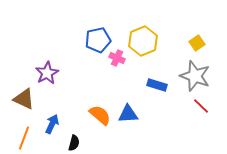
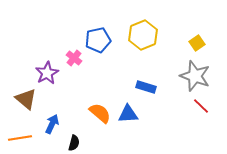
yellow hexagon: moved 6 px up
pink cross: moved 43 px left; rotated 14 degrees clockwise
blue rectangle: moved 11 px left, 2 px down
brown triangle: moved 2 px right; rotated 15 degrees clockwise
orange semicircle: moved 2 px up
orange line: moved 4 px left; rotated 60 degrees clockwise
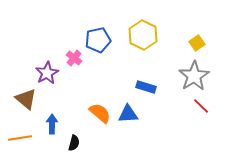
yellow hexagon: rotated 12 degrees counterclockwise
gray star: moved 1 px left; rotated 20 degrees clockwise
blue arrow: rotated 24 degrees counterclockwise
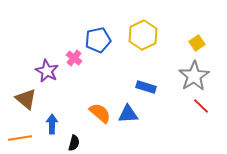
yellow hexagon: rotated 8 degrees clockwise
purple star: moved 2 px up; rotated 15 degrees counterclockwise
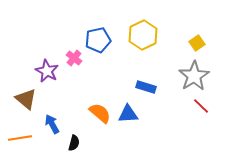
blue arrow: rotated 30 degrees counterclockwise
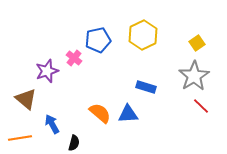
purple star: rotated 25 degrees clockwise
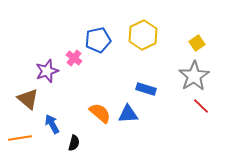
blue rectangle: moved 2 px down
brown triangle: moved 2 px right
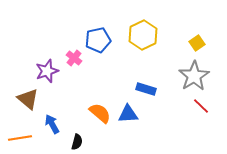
black semicircle: moved 3 px right, 1 px up
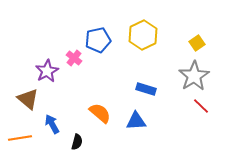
purple star: rotated 10 degrees counterclockwise
blue triangle: moved 8 px right, 7 px down
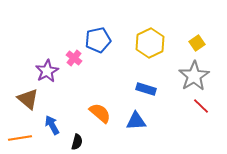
yellow hexagon: moved 7 px right, 8 px down
blue arrow: moved 1 px down
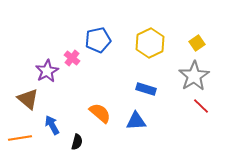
pink cross: moved 2 px left
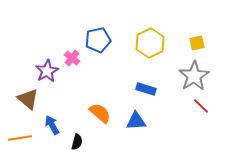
yellow square: rotated 21 degrees clockwise
